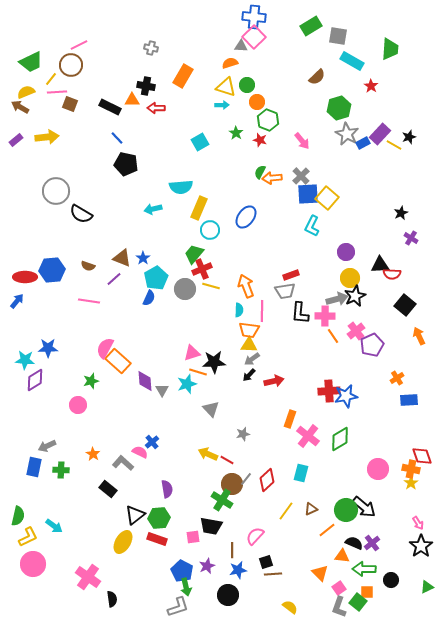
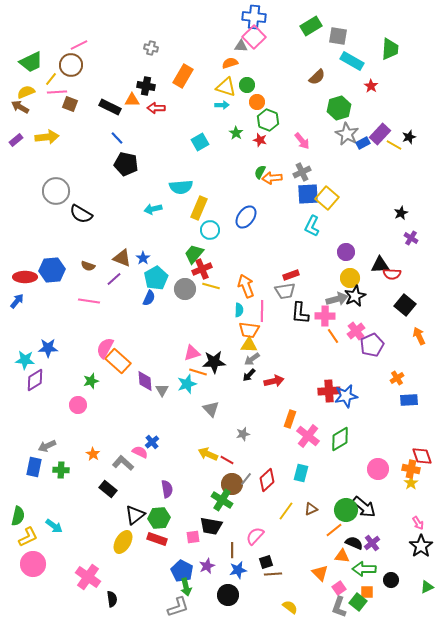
gray cross at (301, 176): moved 1 px right, 4 px up; rotated 18 degrees clockwise
orange line at (327, 530): moved 7 px right
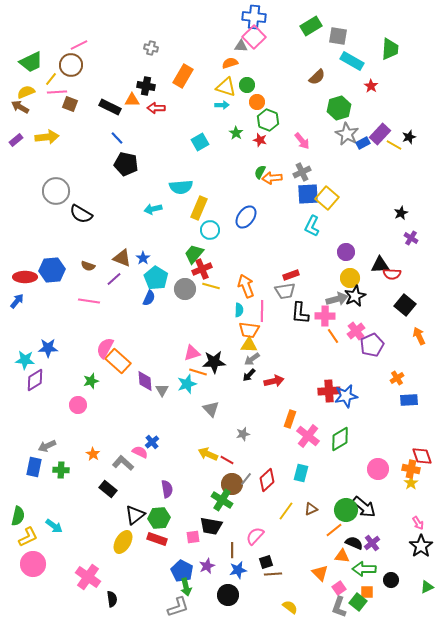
cyan pentagon at (156, 278): rotated 10 degrees counterclockwise
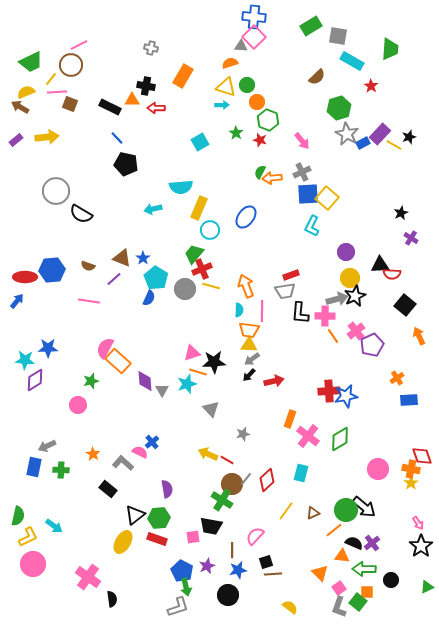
brown triangle at (311, 509): moved 2 px right, 4 px down
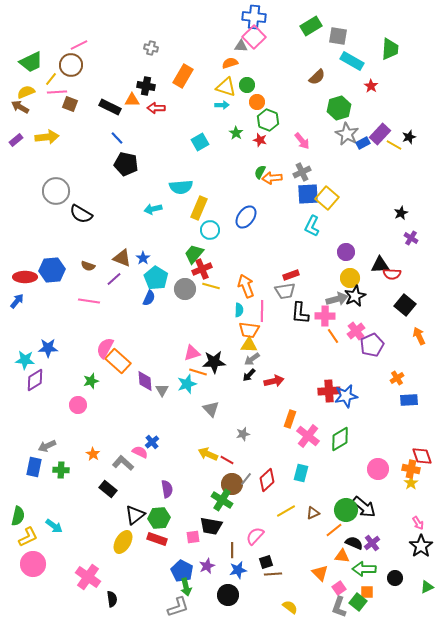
yellow line at (286, 511): rotated 24 degrees clockwise
black circle at (391, 580): moved 4 px right, 2 px up
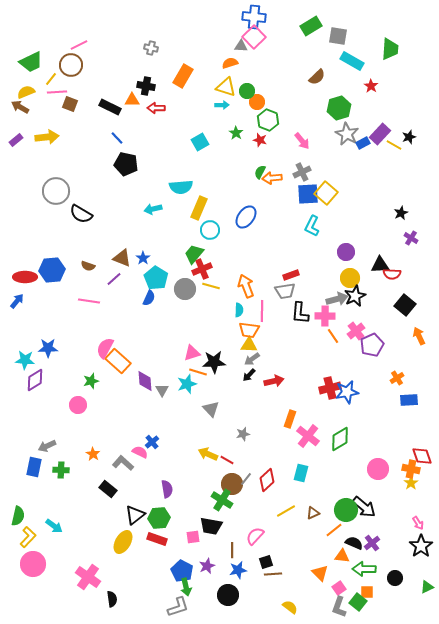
green circle at (247, 85): moved 6 px down
yellow square at (327, 198): moved 1 px left, 5 px up
red cross at (329, 391): moved 1 px right, 3 px up; rotated 10 degrees counterclockwise
blue star at (346, 396): moved 1 px right, 4 px up
yellow L-shape at (28, 537): rotated 20 degrees counterclockwise
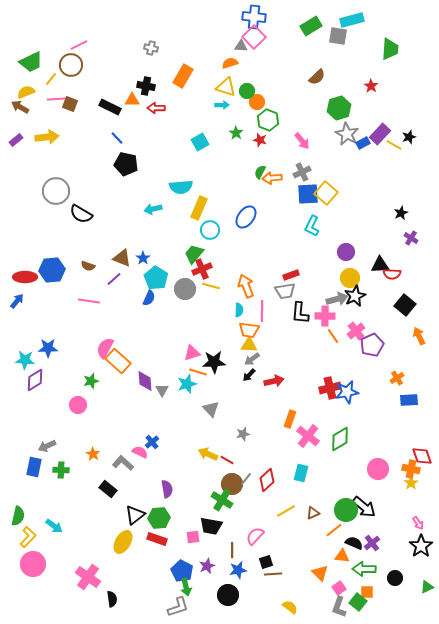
cyan rectangle at (352, 61): moved 41 px up; rotated 45 degrees counterclockwise
pink line at (57, 92): moved 7 px down
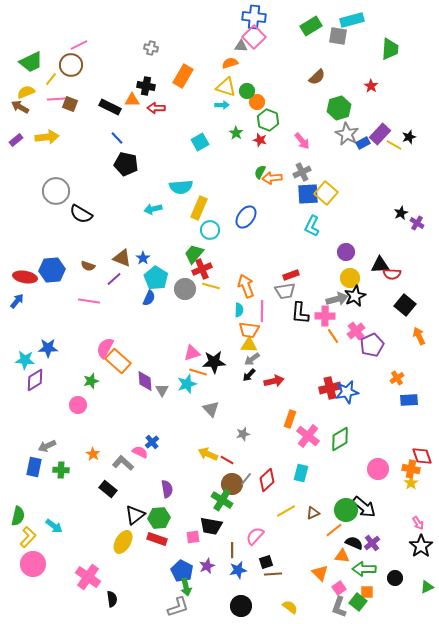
purple cross at (411, 238): moved 6 px right, 15 px up
red ellipse at (25, 277): rotated 10 degrees clockwise
black circle at (228, 595): moved 13 px right, 11 px down
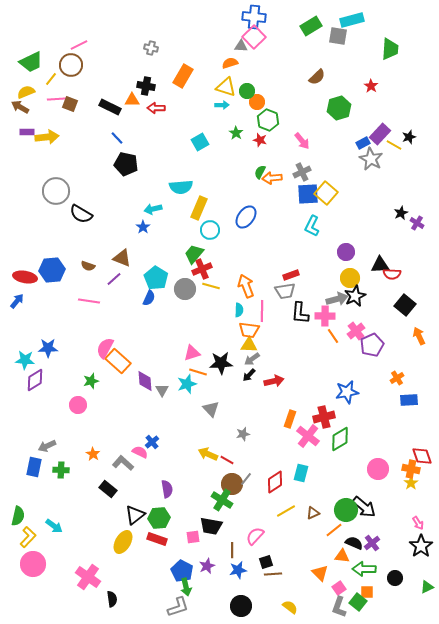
gray star at (347, 134): moved 24 px right, 25 px down
purple rectangle at (16, 140): moved 11 px right, 8 px up; rotated 40 degrees clockwise
blue star at (143, 258): moved 31 px up
black star at (214, 362): moved 7 px right, 1 px down
red cross at (330, 388): moved 6 px left, 29 px down
red diamond at (267, 480): moved 8 px right, 2 px down; rotated 10 degrees clockwise
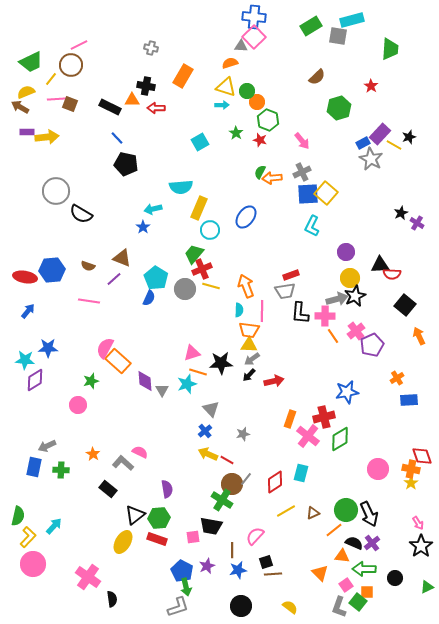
blue arrow at (17, 301): moved 11 px right, 10 px down
blue cross at (152, 442): moved 53 px right, 11 px up
black arrow at (364, 507): moved 5 px right, 7 px down; rotated 25 degrees clockwise
cyan arrow at (54, 526): rotated 84 degrees counterclockwise
pink square at (339, 588): moved 7 px right, 3 px up
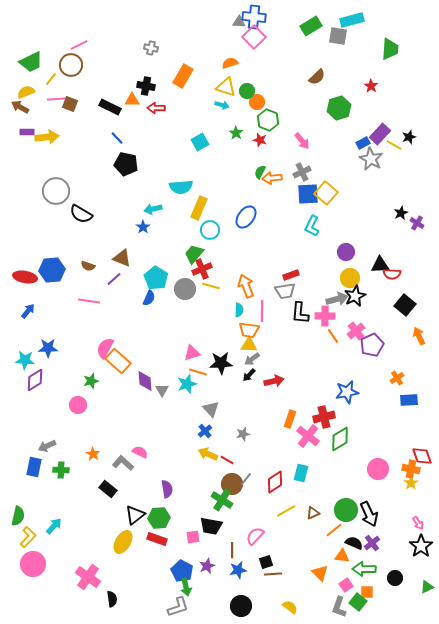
gray triangle at (241, 46): moved 2 px left, 24 px up
cyan arrow at (222, 105): rotated 16 degrees clockwise
